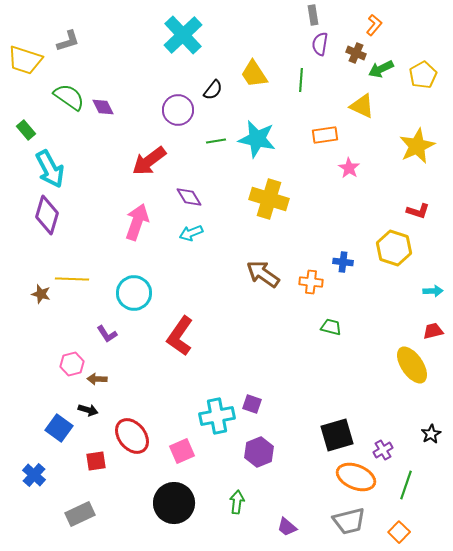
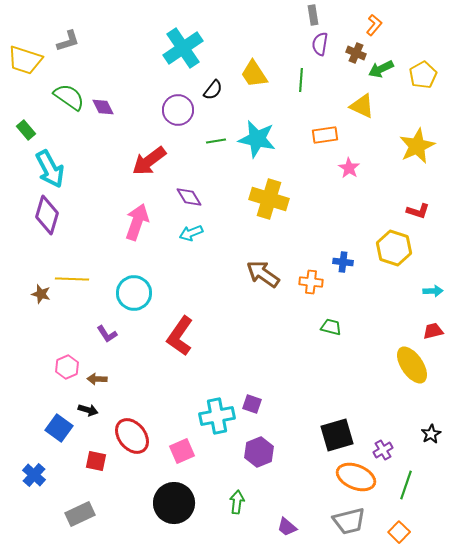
cyan cross at (183, 35): moved 13 px down; rotated 9 degrees clockwise
pink hexagon at (72, 364): moved 5 px left, 3 px down; rotated 10 degrees counterclockwise
red square at (96, 461): rotated 20 degrees clockwise
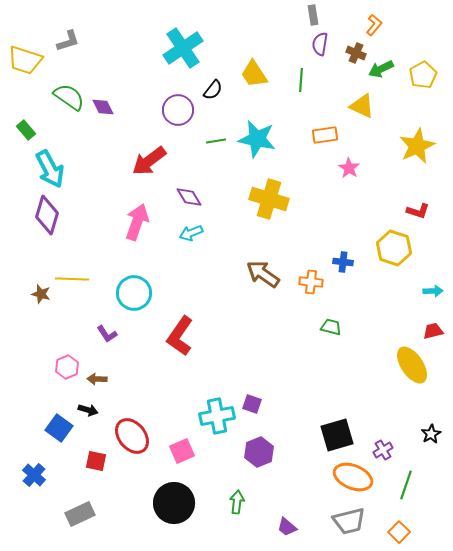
orange ellipse at (356, 477): moved 3 px left
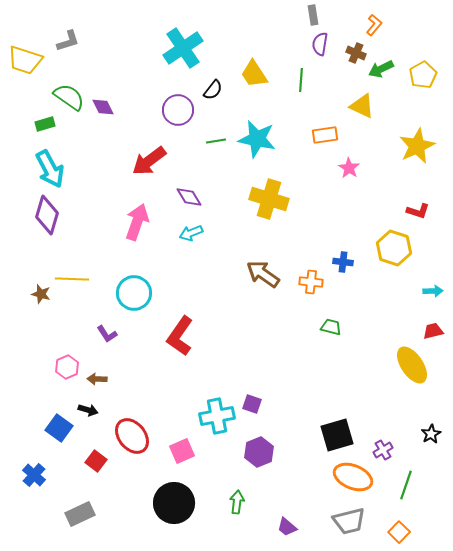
green rectangle at (26, 130): moved 19 px right, 6 px up; rotated 66 degrees counterclockwise
red square at (96, 461): rotated 25 degrees clockwise
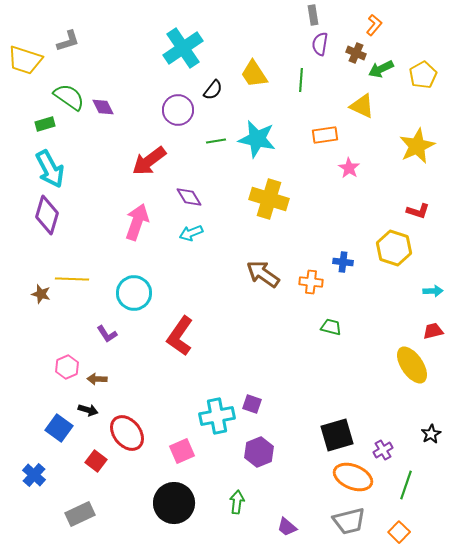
red ellipse at (132, 436): moved 5 px left, 3 px up
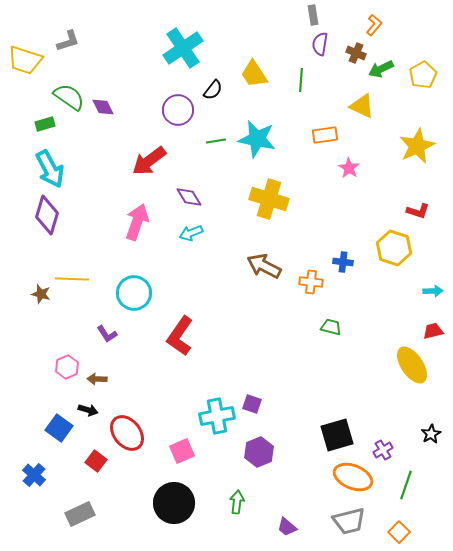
brown arrow at (263, 274): moved 1 px right, 8 px up; rotated 8 degrees counterclockwise
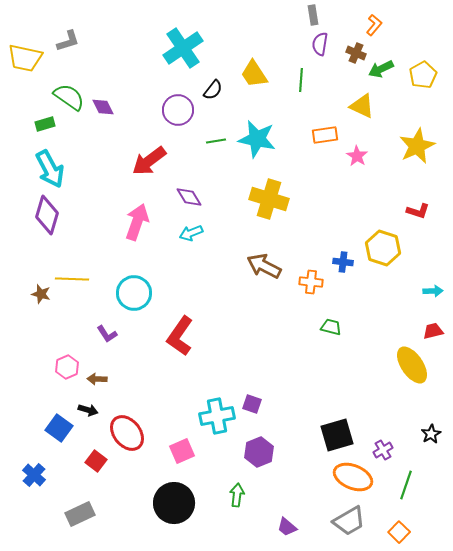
yellow trapezoid at (25, 60): moved 2 px up; rotated 6 degrees counterclockwise
pink star at (349, 168): moved 8 px right, 12 px up
yellow hexagon at (394, 248): moved 11 px left
green arrow at (237, 502): moved 7 px up
gray trapezoid at (349, 521): rotated 16 degrees counterclockwise
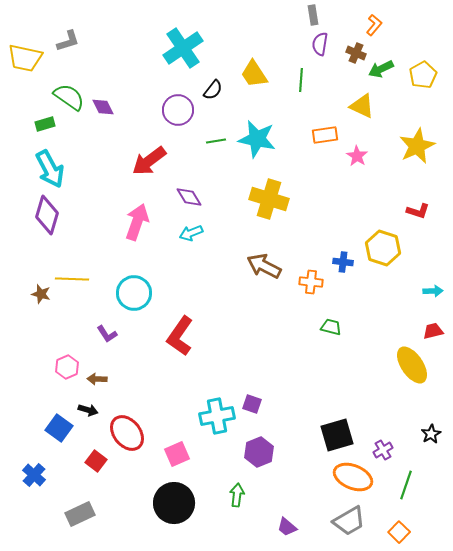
pink square at (182, 451): moved 5 px left, 3 px down
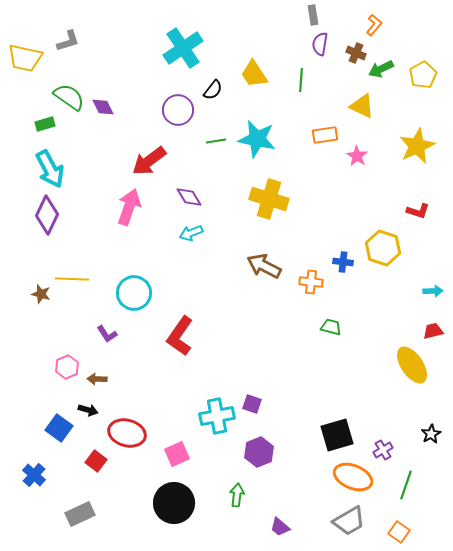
purple diamond at (47, 215): rotated 9 degrees clockwise
pink arrow at (137, 222): moved 8 px left, 15 px up
red ellipse at (127, 433): rotated 36 degrees counterclockwise
purple trapezoid at (287, 527): moved 7 px left
orange square at (399, 532): rotated 10 degrees counterclockwise
